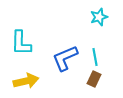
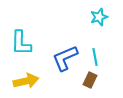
brown rectangle: moved 4 px left, 1 px down
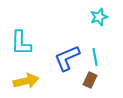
blue L-shape: moved 2 px right
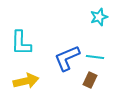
cyan line: rotated 72 degrees counterclockwise
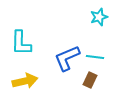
yellow arrow: moved 1 px left
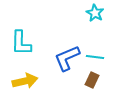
cyan star: moved 4 px left, 4 px up; rotated 24 degrees counterclockwise
brown rectangle: moved 2 px right
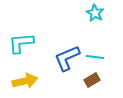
cyan L-shape: rotated 84 degrees clockwise
brown rectangle: rotated 35 degrees clockwise
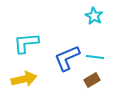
cyan star: moved 1 px left, 3 px down
cyan L-shape: moved 5 px right
yellow arrow: moved 1 px left, 2 px up
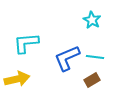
cyan star: moved 2 px left, 4 px down
yellow arrow: moved 7 px left
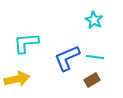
cyan star: moved 2 px right
